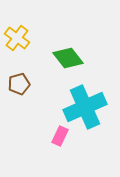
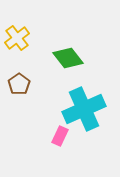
yellow cross: rotated 15 degrees clockwise
brown pentagon: rotated 20 degrees counterclockwise
cyan cross: moved 1 px left, 2 px down
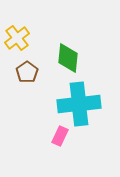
green diamond: rotated 44 degrees clockwise
brown pentagon: moved 8 px right, 12 px up
cyan cross: moved 5 px left, 5 px up; rotated 18 degrees clockwise
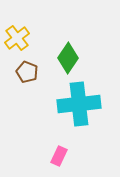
green diamond: rotated 28 degrees clockwise
brown pentagon: rotated 15 degrees counterclockwise
pink rectangle: moved 1 px left, 20 px down
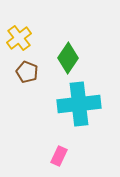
yellow cross: moved 2 px right
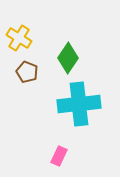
yellow cross: rotated 20 degrees counterclockwise
